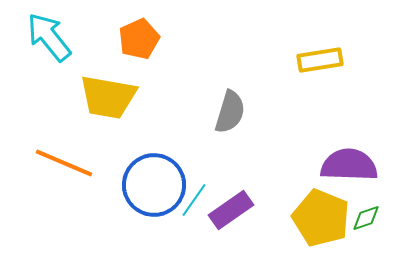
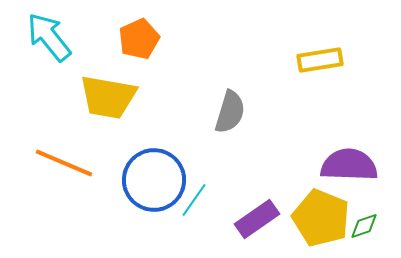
blue circle: moved 5 px up
purple rectangle: moved 26 px right, 9 px down
green diamond: moved 2 px left, 8 px down
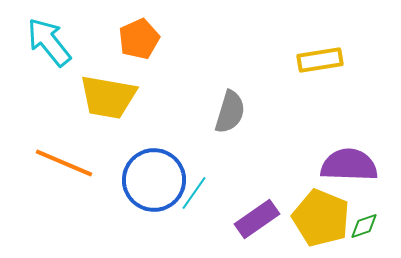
cyan arrow: moved 5 px down
cyan line: moved 7 px up
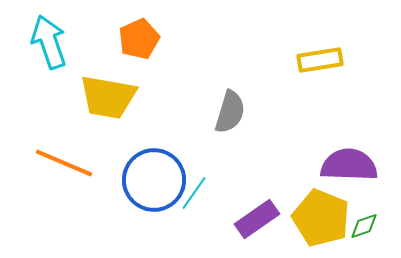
cyan arrow: rotated 20 degrees clockwise
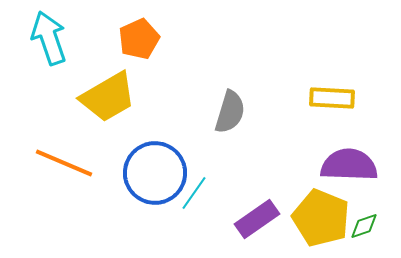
cyan arrow: moved 4 px up
yellow rectangle: moved 12 px right, 38 px down; rotated 12 degrees clockwise
yellow trapezoid: rotated 40 degrees counterclockwise
blue circle: moved 1 px right, 7 px up
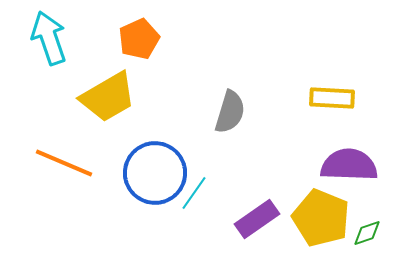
green diamond: moved 3 px right, 7 px down
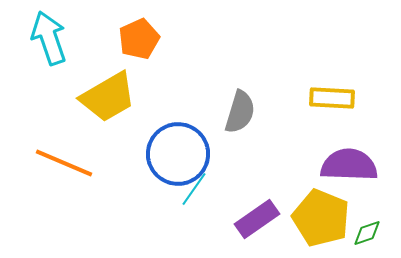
gray semicircle: moved 10 px right
blue circle: moved 23 px right, 19 px up
cyan line: moved 4 px up
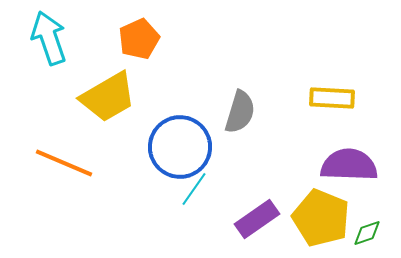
blue circle: moved 2 px right, 7 px up
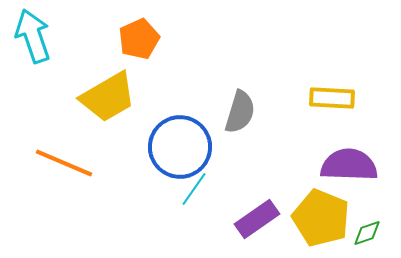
cyan arrow: moved 16 px left, 2 px up
